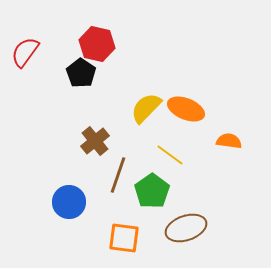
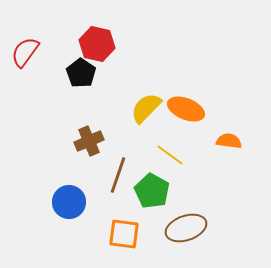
brown cross: moved 6 px left; rotated 16 degrees clockwise
green pentagon: rotated 8 degrees counterclockwise
orange square: moved 4 px up
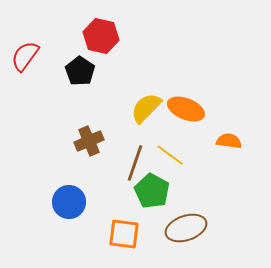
red hexagon: moved 4 px right, 8 px up
red semicircle: moved 4 px down
black pentagon: moved 1 px left, 2 px up
brown line: moved 17 px right, 12 px up
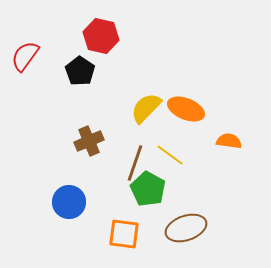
green pentagon: moved 4 px left, 2 px up
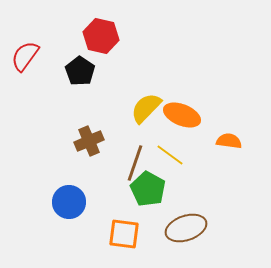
orange ellipse: moved 4 px left, 6 px down
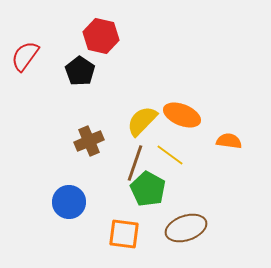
yellow semicircle: moved 4 px left, 13 px down
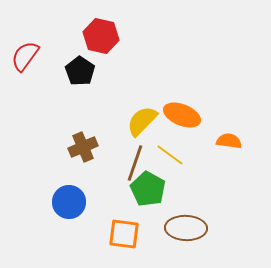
brown cross: moved 6 px left, 6 px down
brown ellipse: rotated 21 degrees clockwise
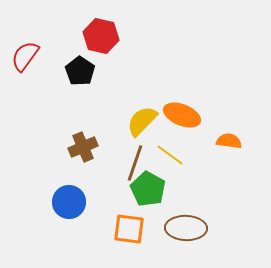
orange square: moved 5 px right, 5 px up
